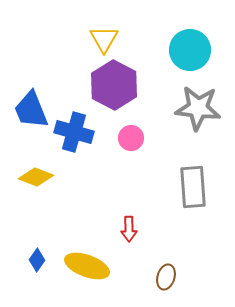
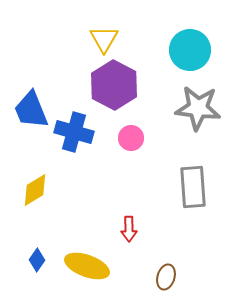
yellow diamond: moved 1 px left, 13 px down; rotated 52 degrees counterclockwise
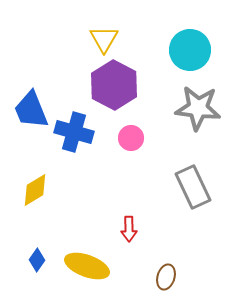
gray rectangle: rotated 21 degrees counterclockwise
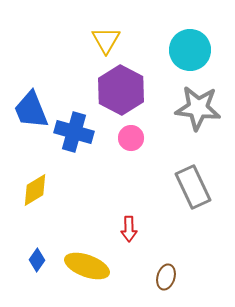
yellow triangle: moved 2 px right, 1 px down
purple hexagon: moved 7 px right, 5 px down
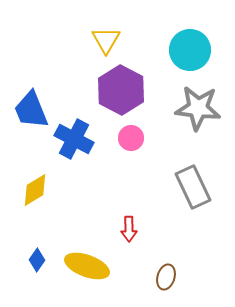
blue cross: moved 7 px down; rotated 12 degrees clockwise
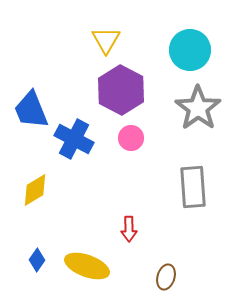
gray star: rotated 30 degrees clockwise
gray rectangle: rotated 21 degrees clockwise
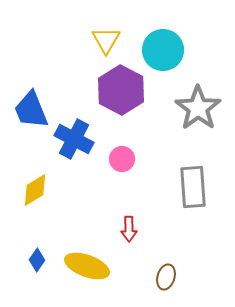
cyan circle: moved 27 px left
pink circle: moved 9 px left, 21 px down
